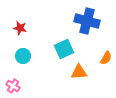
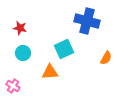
cyan circle: moved 3 px up
orange triangle: moved 29 px left
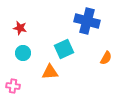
pink cross: rotated 24 degrees counterclockwise
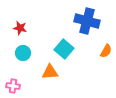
cyan square: rotated 24 degrees counterclockwise
orange semicircle: moved 7 px up
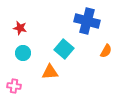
pink cross: moved 1 px right
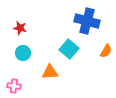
cyan square: moved 5 px right
